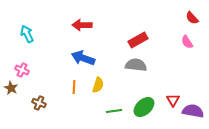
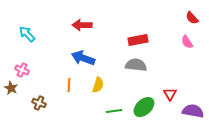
cyan arrow: rotated 18 degrees counterclockwise
red rectangle: rotated 18 degrees clockwise
orange line: moved 5 px left, 2 px up
red triangle: moved 3 px left, 6 px up
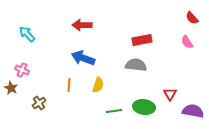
red rectangle: moved 4 px right
brown cross: rotated 32 degrees clockwise
green ellipse: rotated 50 degrees clockwise
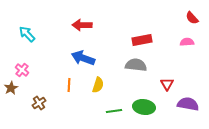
pink semicircle: rotated 120 degrees clockwise
pink cross: rotated 16 degrees clockwise
brown star: rotated 16 degrees clockwise
red triangle: moved 3 px left, 10 px up
purple semicircle: moved 5 px left, 7 px up
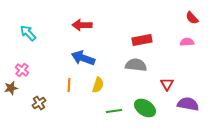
cyan arrow: moved 1 px right, 1 px up
brown star: rotated 16 degrees clockwise
green ellipse: moved 1 px right, 1 px down; rotated 25 degrees clockwise
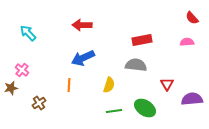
blue arrow: rotated 45 degrees counterclockwise
yellow semicircle: moved 11 px right
purple semicircle: moved 4 px right, 5 px up; rotated 15 degrees counterclockwise
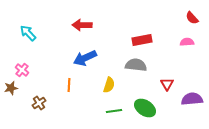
blue arrow: moved 2 px right
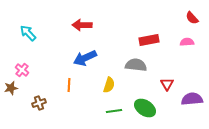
red rectangle: moved 7 px right
brown cross: rotated 16 degrees clockwise
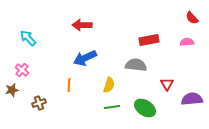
cyan arrow: moved 5 px down
brown star: moved 1 px right, 2 px down
green line: moved 2 px left, 4 px up
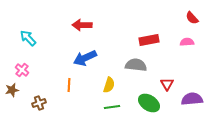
green ellipse: moved 4 px right, 5 px up
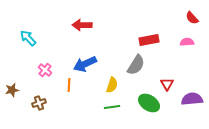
blue arrow: moved 6 px down
gray semicircle: rotated 115 degrees clockwise
pink cross: moved 23 px right
yellow semicircle: moved 3 px right
